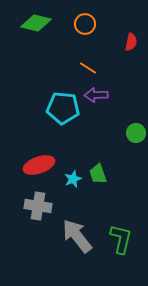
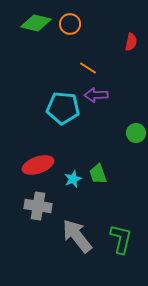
orange circle: moved 15 px left
red ellipse: moved 1 px left
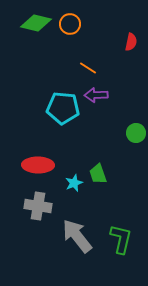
red ellipse: rotated 20 degrees clockwise
cyan star: moved 1 px right, 4 px down
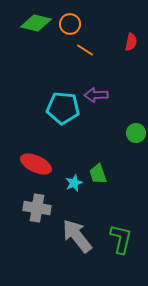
orange line: moved 3 px left, 18 px up
red ellipse: moved 2 px left, 1 px up; rotated 24 degrees clockwise
gray cross: moved 1 px left, 2 px down
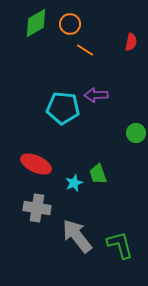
green diamond: rotated 44 degrees counterclockwise
green L-shape: moved 1 px left, 6 px down; rotated 28 degrees counterclockwise
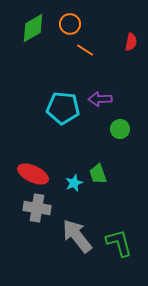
green diamond: moved 3 px left, 5 px down
purple arrow: moved 4 px right, 4 px down
green circle: moved 16 px left, 4 px up
red ellipse: moved 3 px left, 10 px down
green L-shape: moved 1 px left, 2 px up
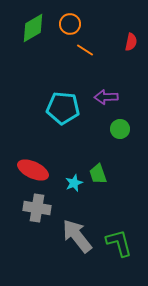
purple arrow: moved 6 px right, 2 px up
red ellipse: moved 4 px up
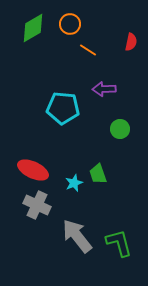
orange line: moved 3 px right
purple arrow: moved 2 px left, 8 px up
gray cross: moved 3 px up; rotated 16 degrees clockwise
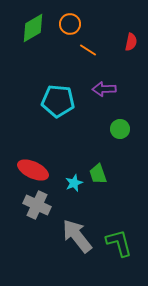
cyan pentagon: moved 5 px left, 7 px up
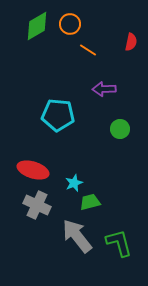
green diamond: moved 4 px right, 2 px up
cyan pentagon: moved 14 px down
red ellipse: rotated 8 degrees counterclockwise
green trapezoid: moved 8 px left, 28 px down; rotated 95 degrees clockwise
